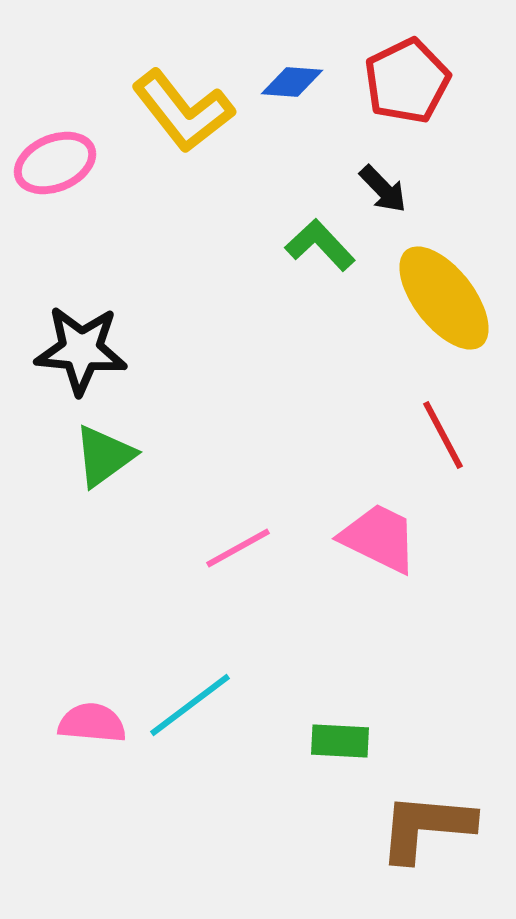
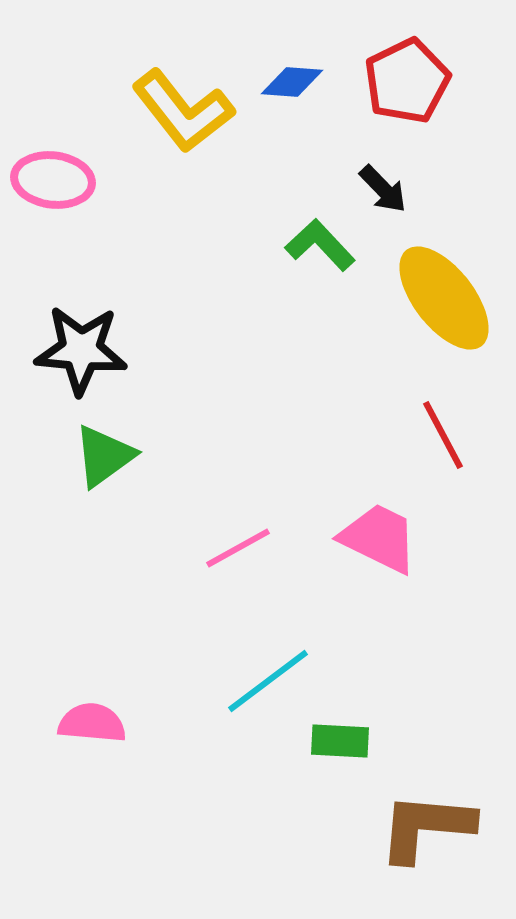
pink ellipse: moved 2 px left, 17 px down; rotated 30 degrees clockwise
cyan line: moved 78 px right, 24 px up
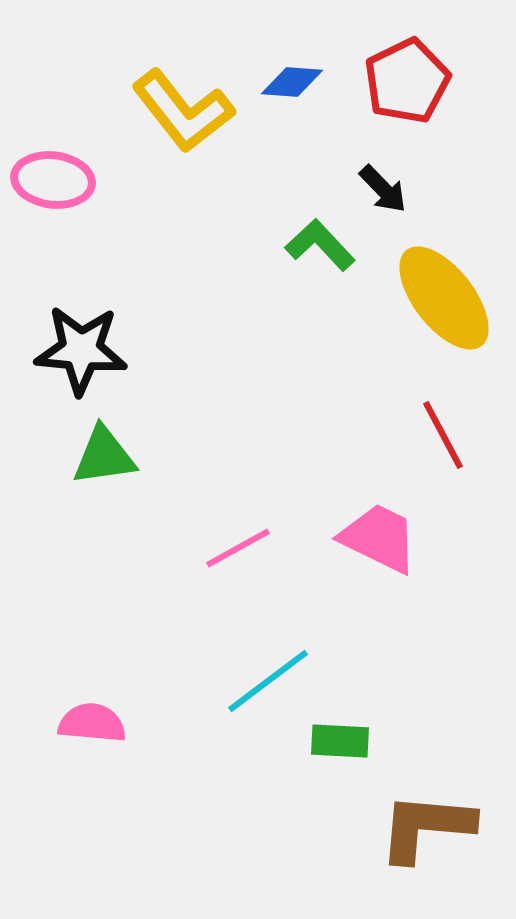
green triangle: rotated 28 degrees clockwise
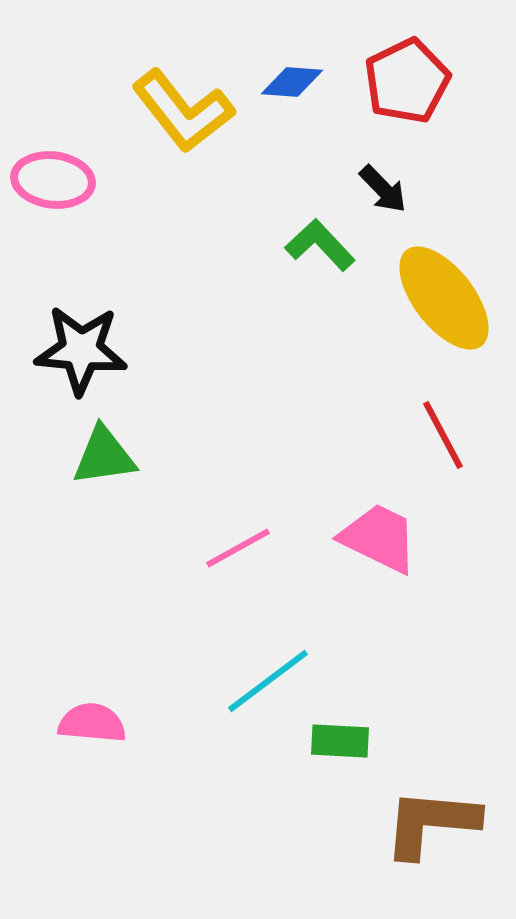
brown L-shape: moved 5 px right, 4 px up
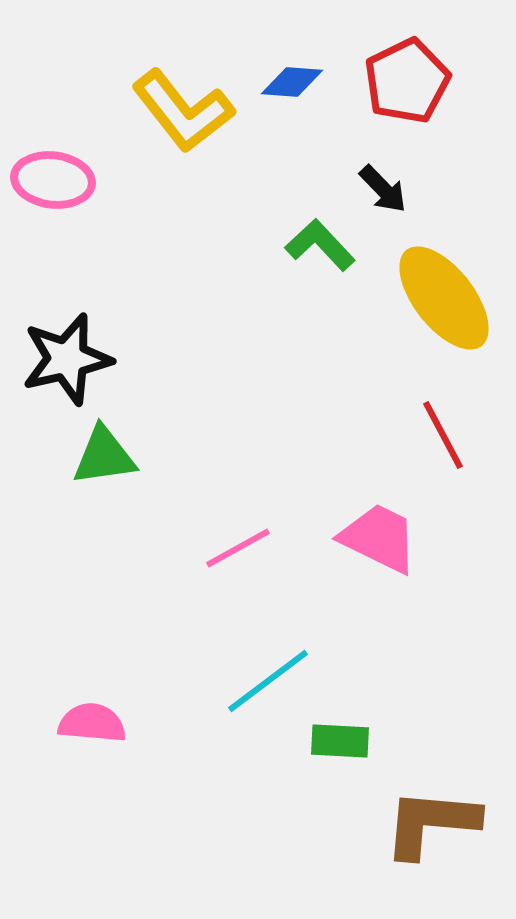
black star: moved 14 px left, 9 px down; rotated 18 degrees counterclockwise
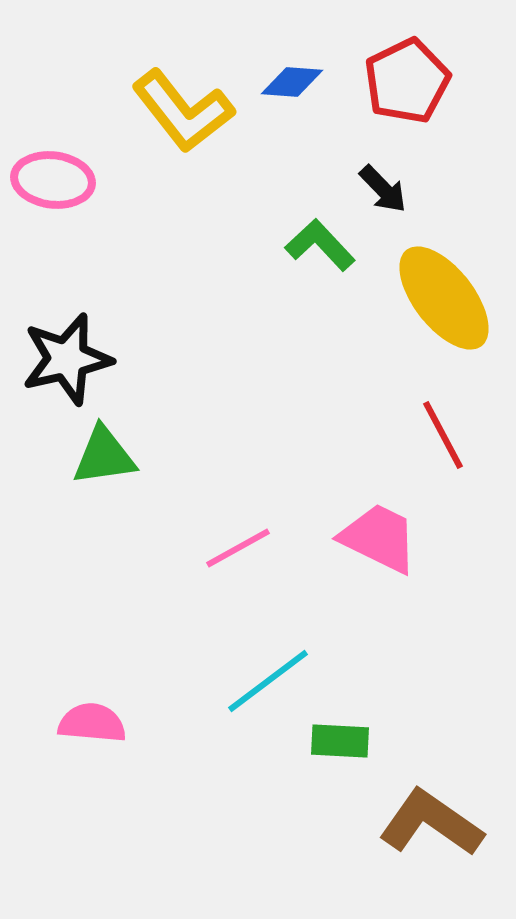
brown L-shape: rotated 30 degrees clockwise
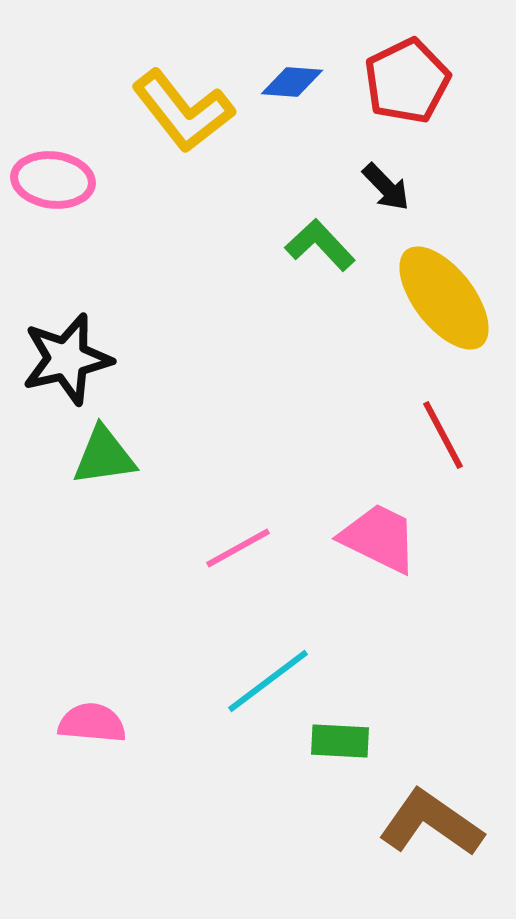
black arrow: moved 3 px right, 2 px up
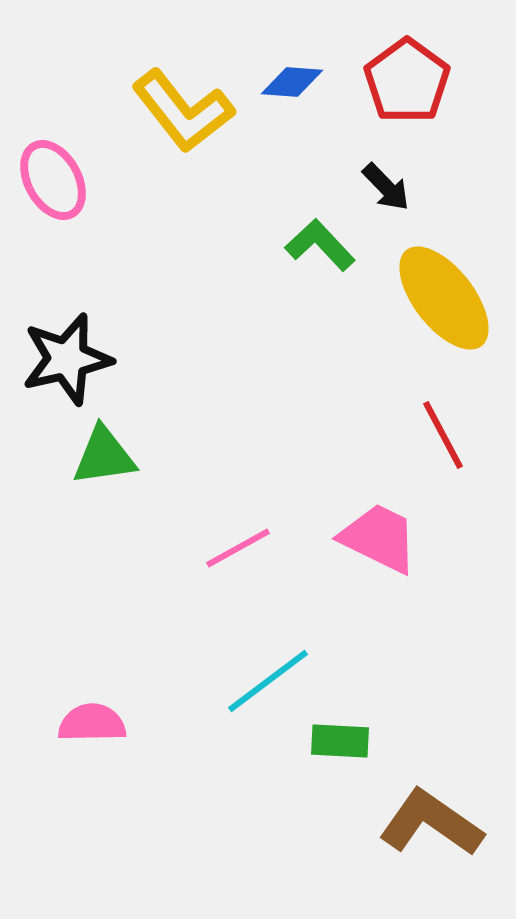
red pentagon: rotated 10 degrees counterclockwise
pink ellipse: rotated 54 degrees clockwise
pink semicircle: rotated 6 degrees counterclockwise
